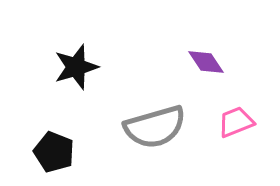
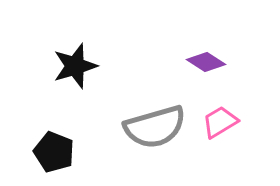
purple diamond: rotated 24 degrees counterclockwise
black star: moved 1 px left, 1 px up
pink trapezoid: moved 16 px left; rotated 9 degrees counterclockwise
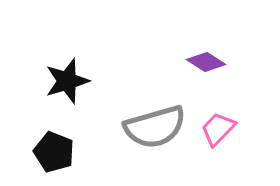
black star: moved 8 px left, 15 px down
pink trapezoid: moved 2 px left, 7 px down; rotated 15 degrees counterclockwise
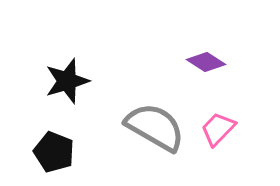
gray semicircle: rotated 134 degrees counterclockwise
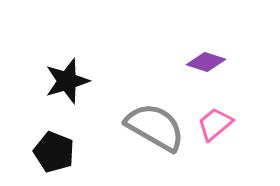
purple diamond: rotated 15 degrees counterclockwise
pink trapezoid: moved 3 px left, 5 px up; rotated 6 degrees clockwise
